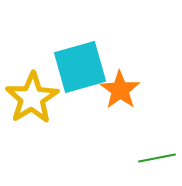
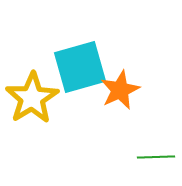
orange star: rotated 12 degrees clockwise
green line: moved 1 px left, 1 px up; rotated 9 degrees clockwise
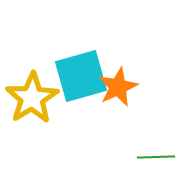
cyan square: moved 1 px right, 9 px down
orange star: moved 2 px left, 3 px up
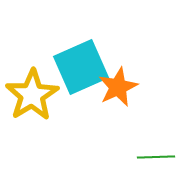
cyan square: moved 9 px up; rotated 8 degrees counterclockwise
yellow star: moved 3 px up
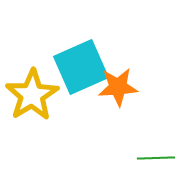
orange star: rotated 21 degrees clockwise
green line: moved 1 px down
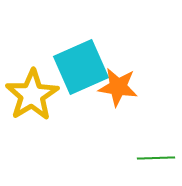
orange star: rotated 12 degrees clockwise
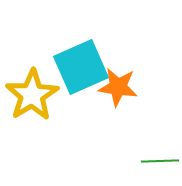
green line: moved 4 px right, 3 px down
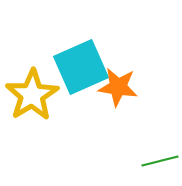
green line: rotated 12 degrees counterclockwise
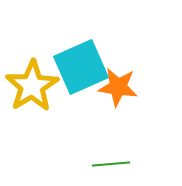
yellow star: moved 9 px up
green line: moved 49 px left, 3 px down; rotated 9 degrees clockwise
